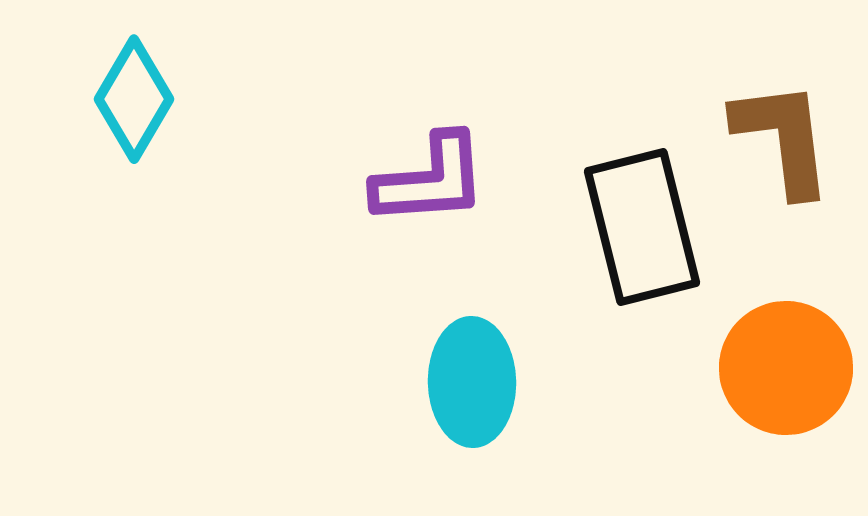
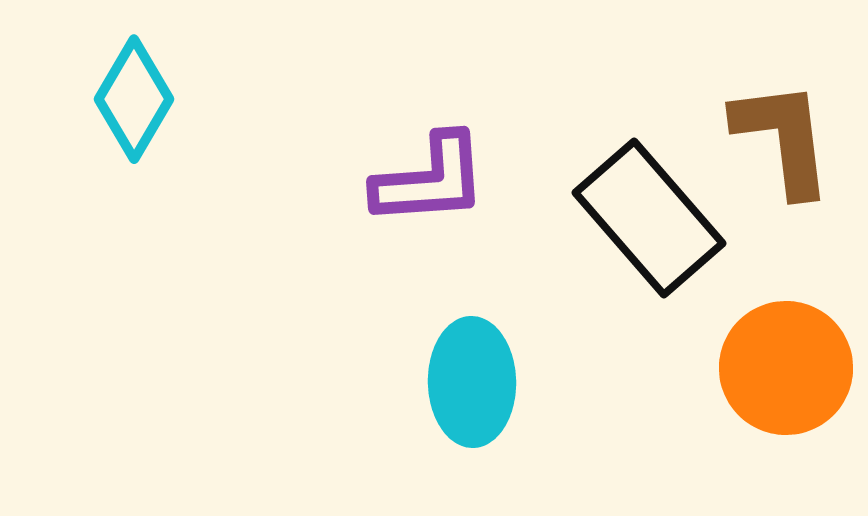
black rectangle: moved 7 px right, 9 px up; rotated 27 degrees counterclockwise
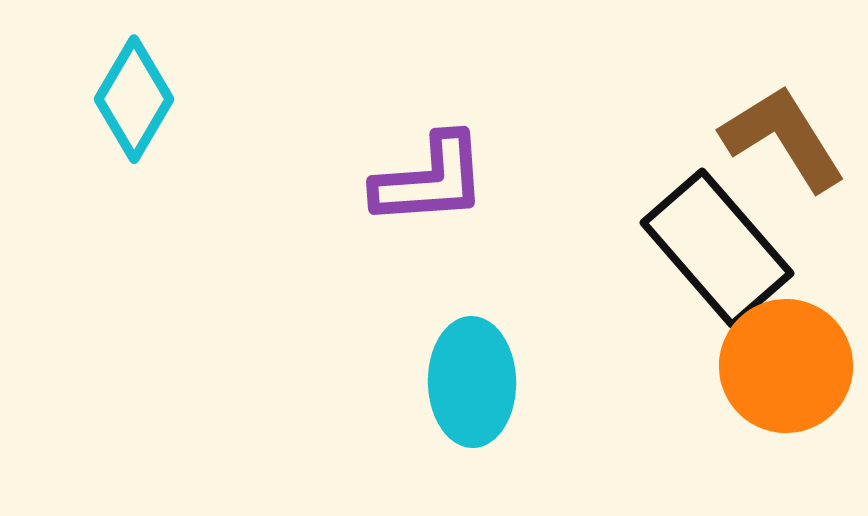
brown L-shape: rotated 25 degrees counterclockwise
black rectangle: moved 68 px right, 30 px down
orange circle: moved 2 px up
